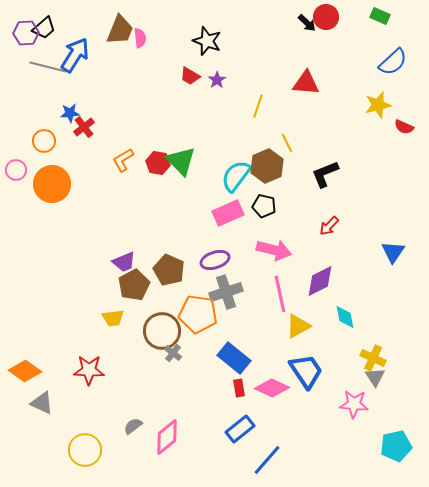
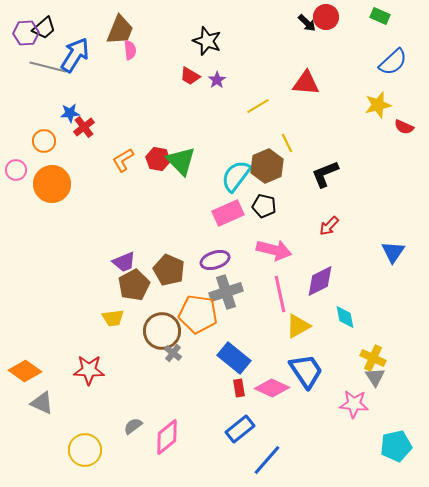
pink semicircle at (140, 38): moved 10 px left, 12 px down
yellow line at (258, 106): rotated 40 degrees clockwise
red hexagon at (158, 163): moved 4 px up
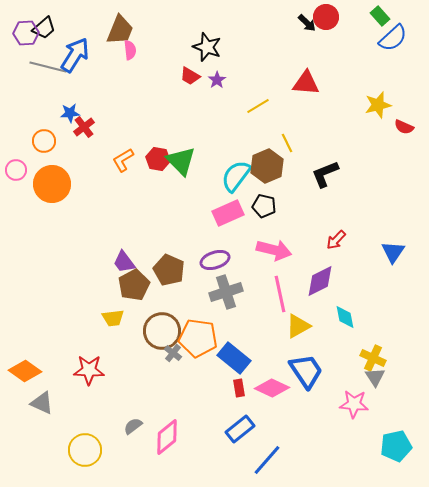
green rectangle at (380, 16): rotated 24 degrees clockwise
black star at (207, 41): moved 6 px down
blue semicircle at (393, 62): moved 24 px up
red arrow at (329, 226): moved 7 px right, 14 px down
purple trapezoid at (124, 262): rotated 75 degrees clockwise
orange pentagon at (198, 314): moved 24 px down
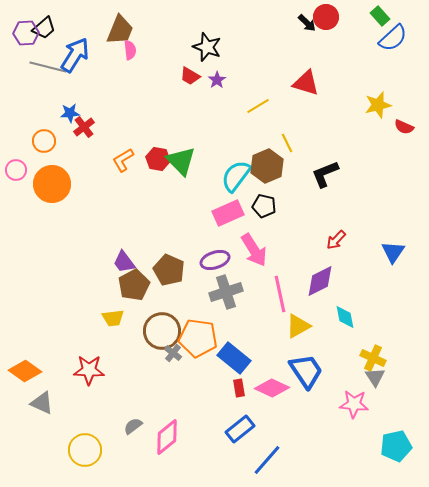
red triangle at (306, 83): rotated 12 degrees clockwise
pink arrow at (274, 250): moved 20 px left; rotated 44 degrees clockwise
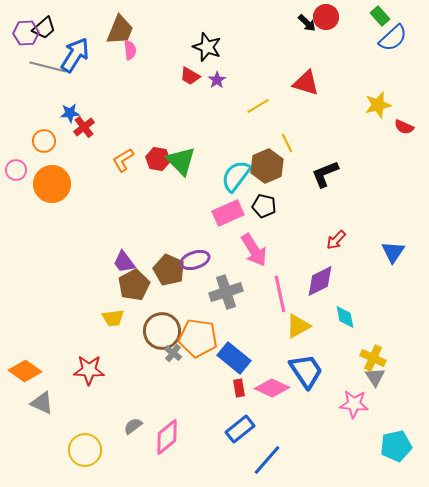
purple ellipse at (215, 260): moved 20 px left
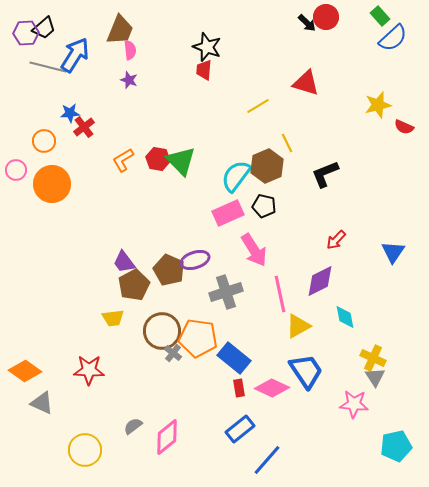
red trapezoid at (190, 76): moved 14 px right, 6 px up; rotated 65 degrees clockwise
purple star at (217, 80): moved 88 px left; rotated 18 degrees counterclockwise
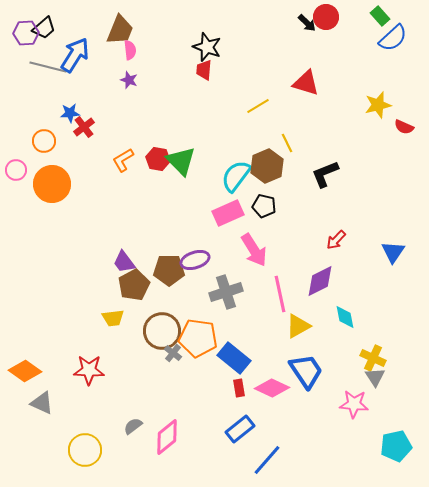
brown pentagon at (169, 270): rotated 24 degrees counterclockwise
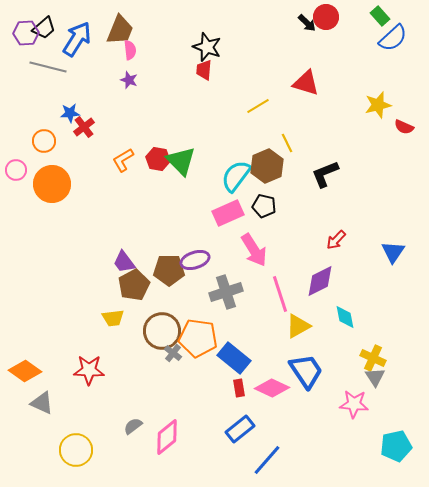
blue arrow at (75, 55): moved 2 px right, 16 px up
pink line at (280, 294): rotated 6 degrees counterclockwise
yellow circle at (85, 450): moved 9 px left
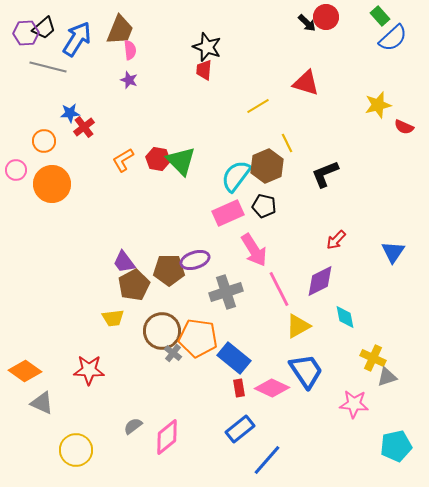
pink line at (280, 294): moved 1 px left, 5 px up; rotated 9 degrees counterclockwise
gray triangle at (375, 377): moved 12 px right; rotated 45 degrees clockwise
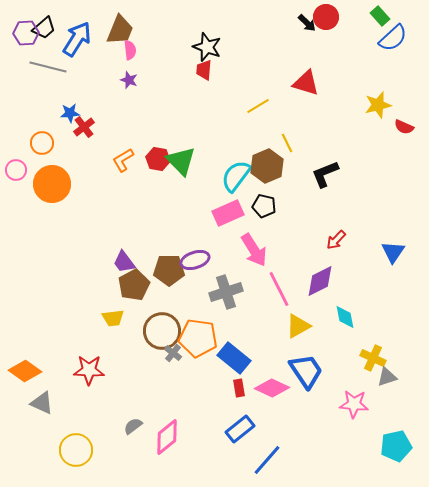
orange circle at (44, 141): moved 2 px left, 2 px down
